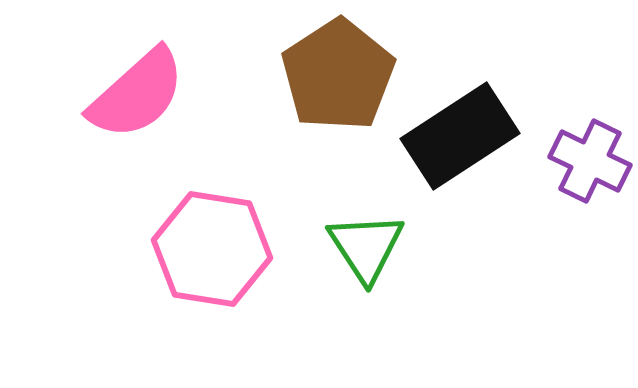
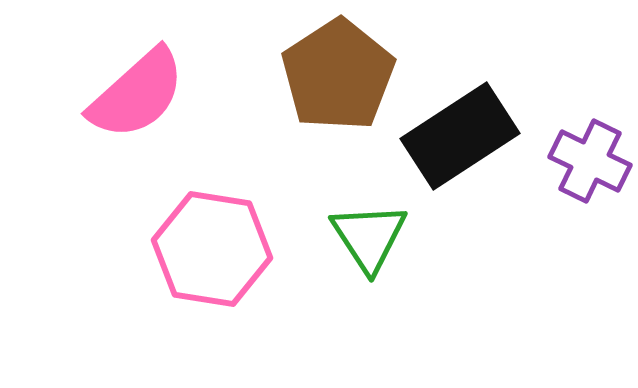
green triangle: moved 3 px right, 10 px up
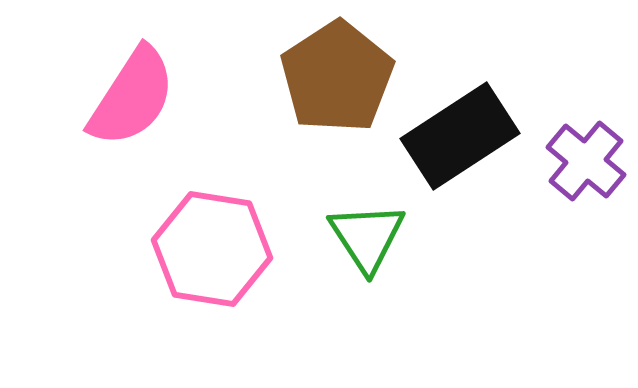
brown pentagon: moved 1 px left, 2 px down
pink semicircle: moved 5 px left, 3 px down; rotated 15 degrees counterclockwise
purple cross: moved 4 px left; rotated 14 degrees clockwise
green triangle: moved 2 px left
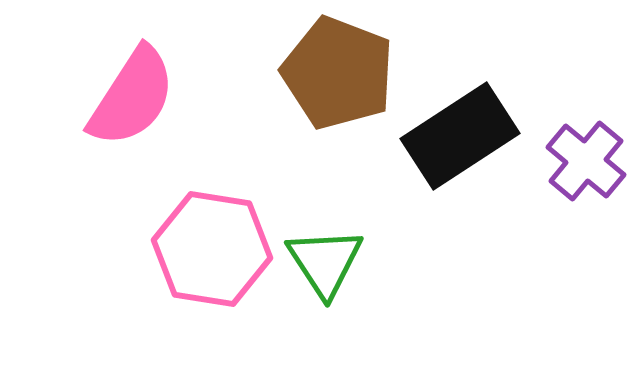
brown pentagon: moved 1 px right, 4 px up; rotated 18 degrees counterclockwise
green triangle: moved 42 px left, 25 px down
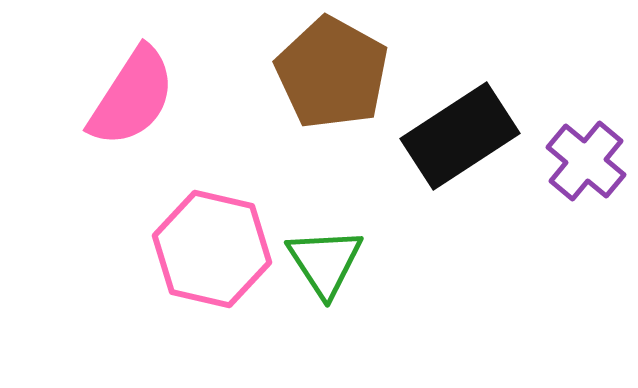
brown pentagon: moved 6 px left; rotated 8 degrees clockwise
pink hexagon: rotated 4 degrees clockwise
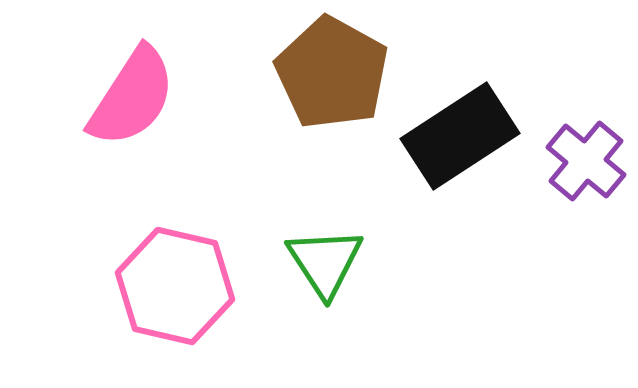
pink hexagon: moved 37 px left, 37 px down
